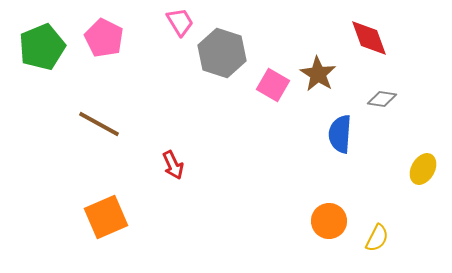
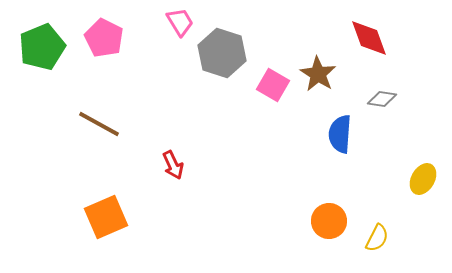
yellow ellipse: moved 10 px down
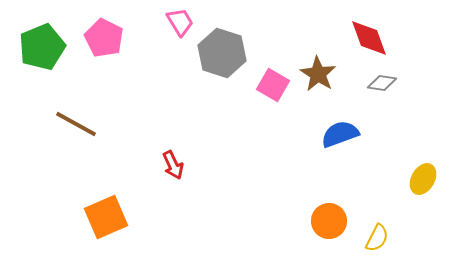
gray diamond: moved 16 px up
brown line: moved 23 px left
blue semicircle: rotated 66 degrees clockwise
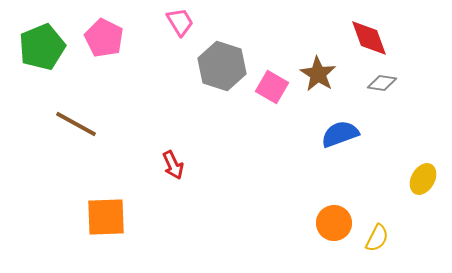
gray hexagon: moved 13 px down
pink square: moved 1 px left, 2 px down
orange square: rotated 21 degrees clockwise
orange circle: moved 5 px right, 2 px down
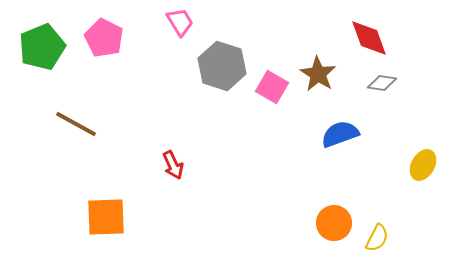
yellow ellipse: moved 14 px up
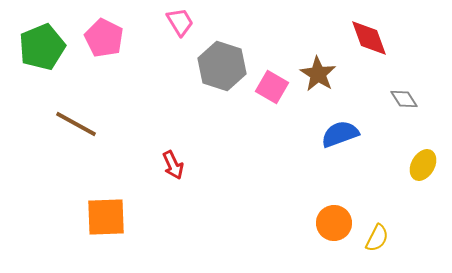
gray diamond: moved 22 px right, 16 px down; rotated 48 degrees clockwise
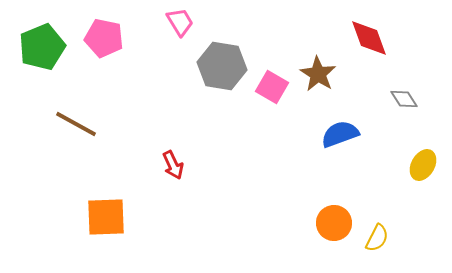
pink pentagon: rotated 15 degrees counterclockwise
gray hexagon: rotated 9 degrees counterclockwise
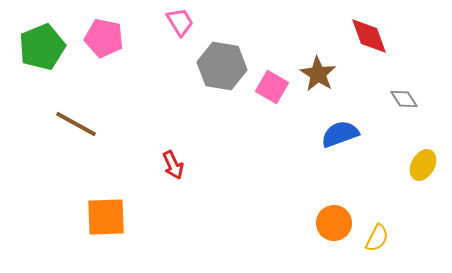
red diamond: moved 2 px up
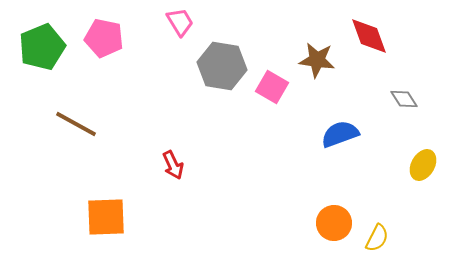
brown star: moved 1 px left, 14 px up; rotated 24 degrees counterclockwise
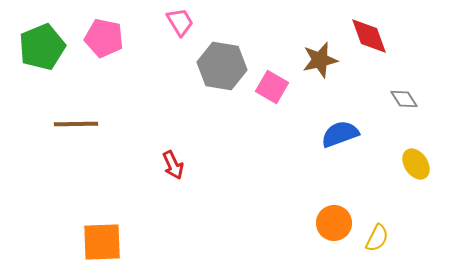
brown star: moved 3 px right; rotated 21 degrees counterclockwise
brown line: rotated 30 degrees counterclockwise
yellow ellipse: moved 7 px left, 1 px up; rotated 64 degrees counterclockwise
orange square: moved 4 px left, 25 px down
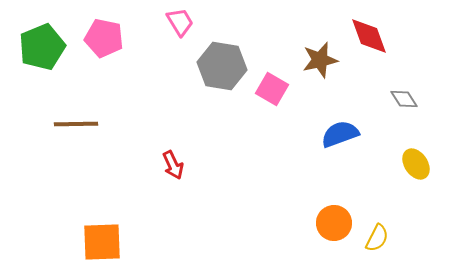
pink square: moved 2 px down
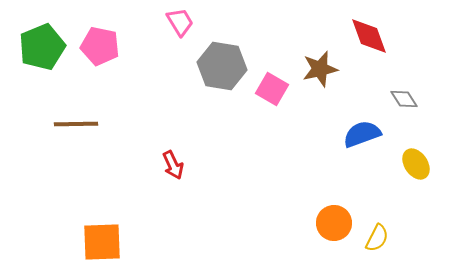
pink pentagon: moved 4 px left, 8 px down
brown star: moved 9 px down
blue semicircle: moved 22 px right
